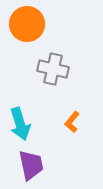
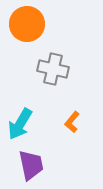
cyan arrow: rotated 48 degrees clockwise
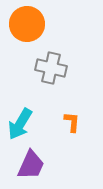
gray cross: moved 2 px left, 1 px up
orange L-shape: rotated 145 degrees clockwise
purple trapezoid: rotated 36 degrees clockwise
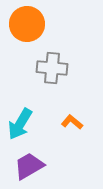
gray cross: moved 1 px right; rotated 8 degrees counterclockwise
orange L-shape: rotated 55 degrees counterclockwise
purple trapezoid: moved 2 px left, 1 px down; rotated 144 degrees counterclockwise
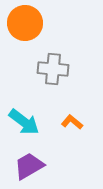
orange circle: moved 2 px left, 1 px up
gray cross: moved 1 px right, 1 px down
cyan arrow: moved 4 px right, 2 px up; rotated 84 degrees counterclockwise
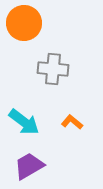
orange circle: moved 1 px left
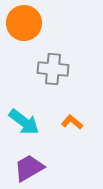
purple trapezoid: moved 2 px down
